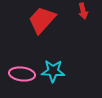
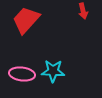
red trapezoid: moved 16 px left
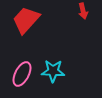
pink ellipse: rotated 70 degrees counterclockwise
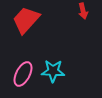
pink ellipse: moved 1 px right
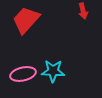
pink ellipse: rotated 50 degrees clockwise
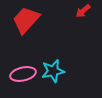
red arrow: rotated 63 degrees clockwise
cyan star: rotated 15 degrees counterclockwise
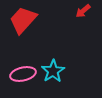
red trapezoid: moved 3 px left
cyan star: rotated 20 degrees counterclockwise
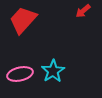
pink ellipse: moved 3 px left
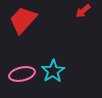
pink ellipse: moved 2 px right
